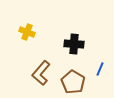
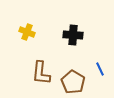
black cross: moved 1 px left, 9 px up
blue line: rotated 48 degrees counterclockwise
brown L-shape: rotated 35 degrees counterclockwise
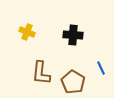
blue line: moved 1 px right, 1 px up
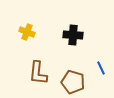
brown L-shape: moved 3 px left
brown pentagon: rotated 15 degrees counterclockwise
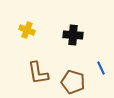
yellow cross: moved 2 px up
brown L-shape: rotated 15 degrees counterclockwise
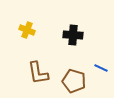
blue line: rotated 40 degrees counterclockwise
brown pentagon: moved 1 px right, 1 px up
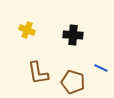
brown pentagon: moved 1 px left, 1 px down
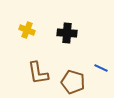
black cross: moved 6 px left, 2 px up
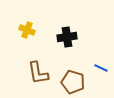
black cross: moved 4 px down; rotated 12 degrees counterclockwise
